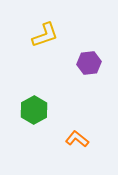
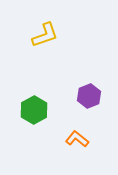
purple hexagon: moved 33 px down; rotated 15 degrees counterclockwise
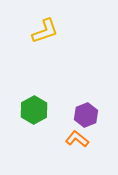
yellow L-shape: moved 4 px up
purple hexagon: moved 3 px left, 19 px down
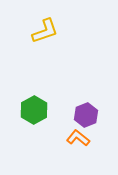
orange L-shape: moved 1 px right, 1 px up
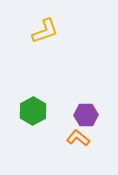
green hexagon: moved 1 px left, 1 px down
purple hexagon: rotated 20 degrees clockwise
